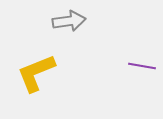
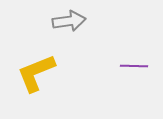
purple line: moved 8 px left; rotated 8 degrees counterclockwise
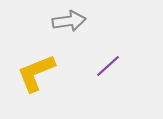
purple line: moved 26 px left; rotated 44 degrees counterclockwise
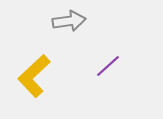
yellow L-shape: moved 2 px left, 3 px down; rotated 21 degrees counterclockwise
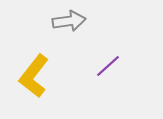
yellow L-shape: rotated 9 degrees counterclockwise
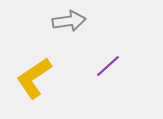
yellow L-shape: moved 2 px down; rotated 18 degrees clockwise
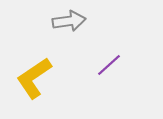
purple line: moved 1 px right, 1 px up
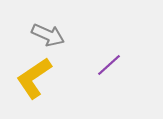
gray arrow: moved 21 px left, 14 px down; rotated 32 degrees clockwise
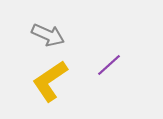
yellow L-shape: moved 16 px right, 3 px down
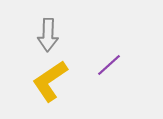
gray arrow: rotated 68 degrees clockwise
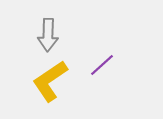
purple line: moved 7 px left
